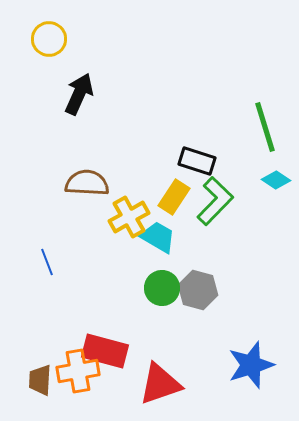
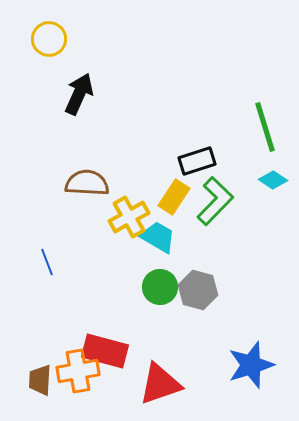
black rectangle: rotated 36 degrees counterclockwise
cyan diamond: moved 3 px left
green circle: moved 2 px left, 1 px up
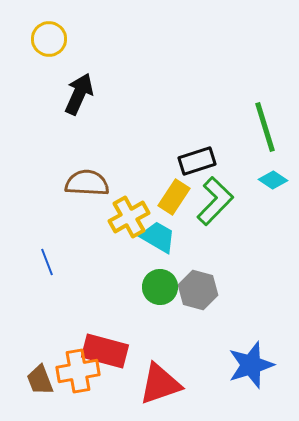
brown trapezoid: rotated 24 degrees counterclockwise
